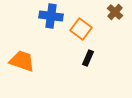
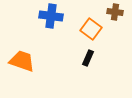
brown cross: rotated 35 degrees counterclockwise
orange square: moved 10 px right
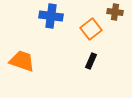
orange square: rotated 15 degrees clockwise
black rectangle: moved 3 px right, 3 px down
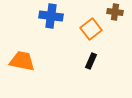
orange trapezoid: rotated 8 degrees counterclockwise
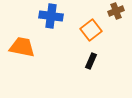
brown cross: moved 1 px right, 1 px up; rotated 28 degrees counterclockwise
orange square: moved 1 px down
orange trapezoid: moved 14 px up
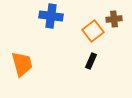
brown cross: moved 2 px left, 8 px down; rotated 14 degrees clockwise
orange square: moved 2 px right, 1 px down
orange trapezoid: moved 17 px down; rotated 64 degrees clockwise
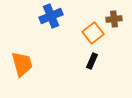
blue cross: rotated 30 degrees counterclockwise
orange square: moved 2 px down
black rectangle: moved 1 px right
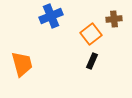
orange square: moved 2 px left, 1 px down
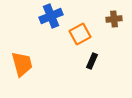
orange square: moved 11 px left; rotated 10 degrees clockwise
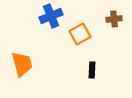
black rectangle: moved 9 px down; rotated 21 degrees counterclockwise
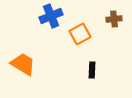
orange trapezoid: moved 1 px right; rotated 44 degrees counterclockwise
